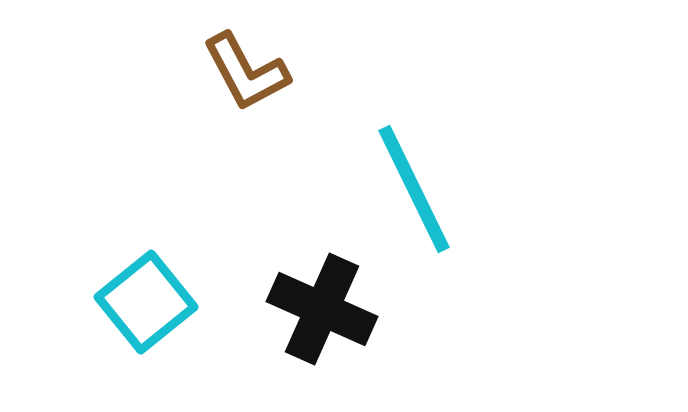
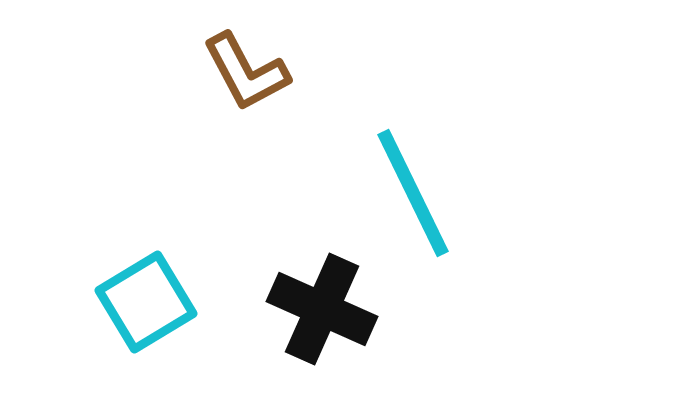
cyan line: moved 1 px left, 4 px down
cyan square: rotated 8 degrees clockwise
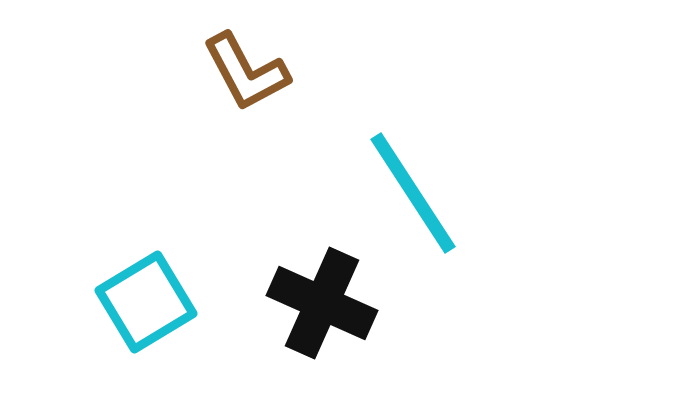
cyan line: rotated 7 degrees counterclockwise
black cross: moved 6 px up
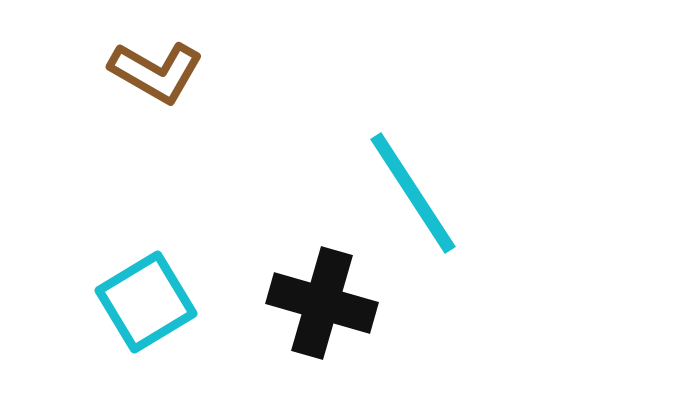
brown L-shape: moved 90 px left; rotated 32 degrees counterclockwise
black cross: rotated 8 degrees counterclockwise
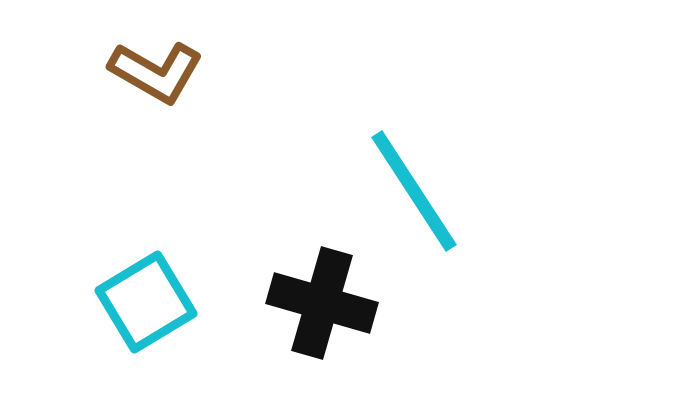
cyan line: moved 1 px right, 2 px up
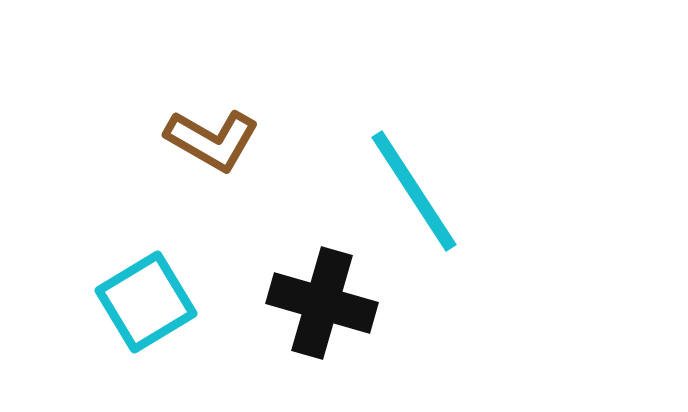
brown L-shape: moved 56 px right, 68 px down
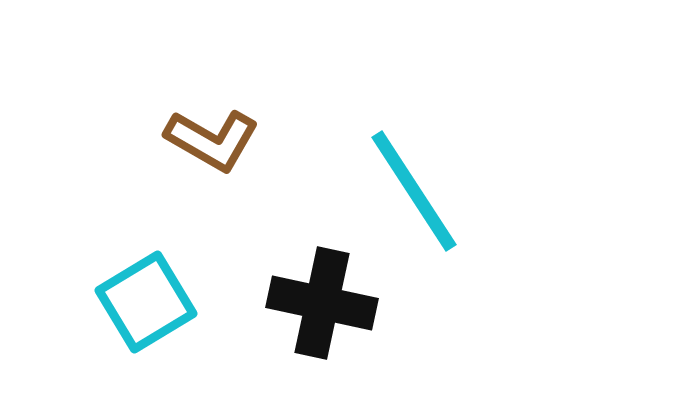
black cross: rotated 4 degrees counterclockwise
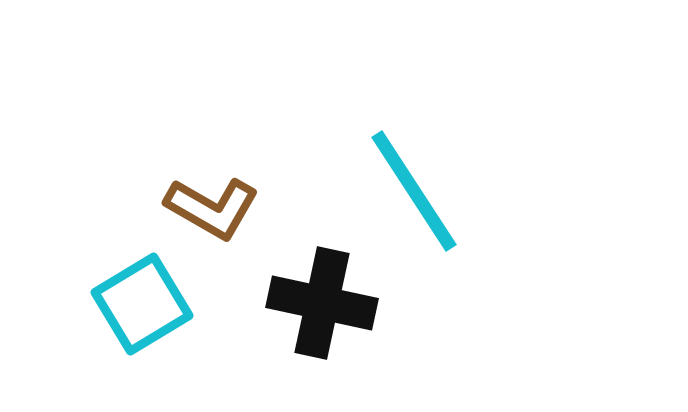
brown L-shape: moved 68 px down
cyan square: moved 4 px left, 2 px down
